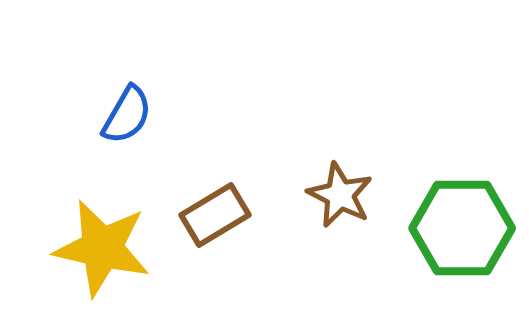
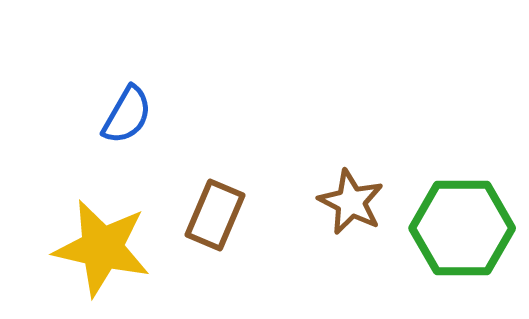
brown star: moved 11 px right, 7 px down
brown rectangle: rotated 36 degrees counterclockwise
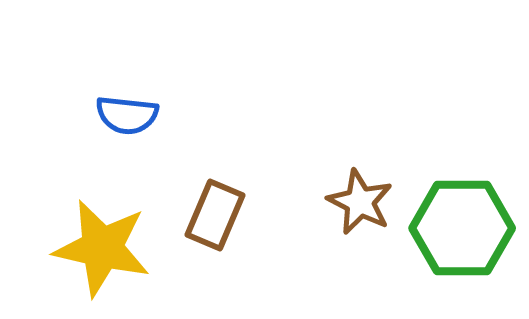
blue semicircle: rotated 66 degrees clockwise
brown star: moved 9 px right
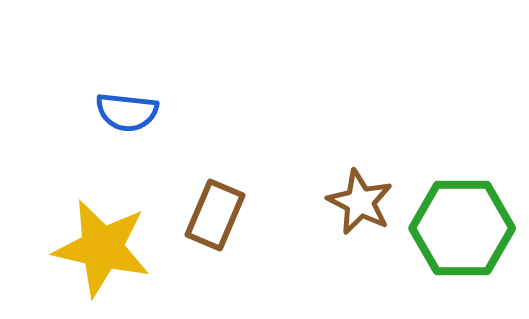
blue semicircle: moved 3 px up
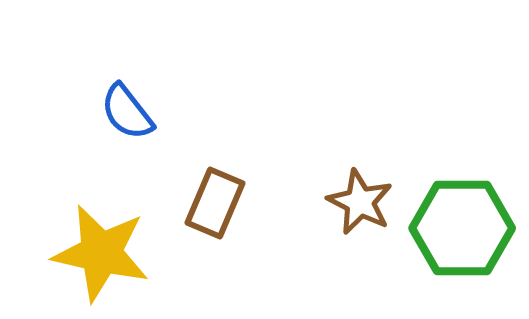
blue semicircle: rotated 46 degrees clockwise
brown rectangle: moved 12 px up
yellow star: moved 1 px left, 5 px down
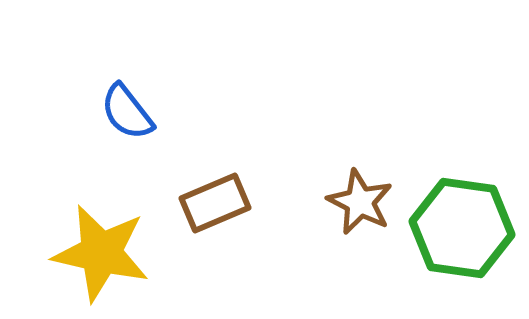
brown rectangle: rotated 44 degrees clockwise
green hexagon: rotated 8 degrees clockwise
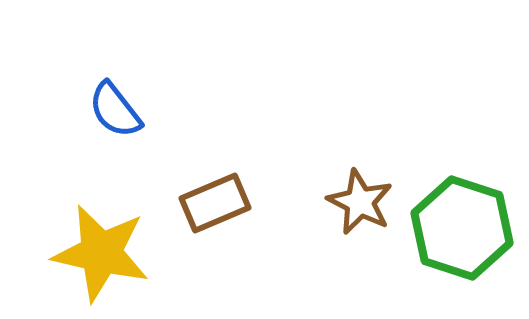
blue semicircle: moved 12 px left, 2 px up
green hexagon: rotated 10 degrees clockwise
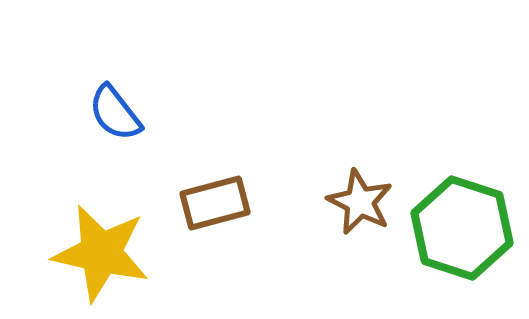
blue semicircle: moved 3 px down
brown rectangle: rotated 8 degrees clockwise
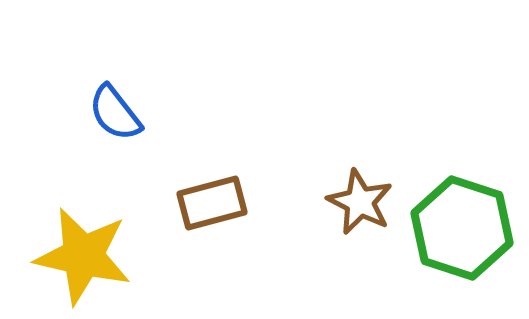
brown rectangle: moved 3 px left
yellow star: moved 18 px left, 3 px down
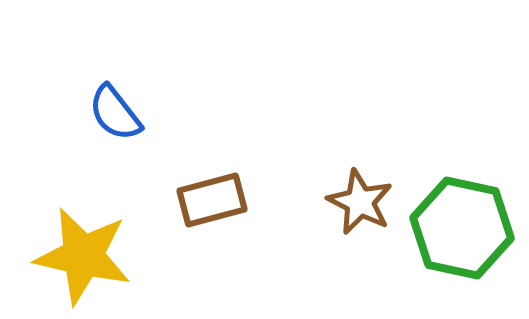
brown rectangle: moved 3 px up
green hexagon: rotated 6 degrees counterclockwise
